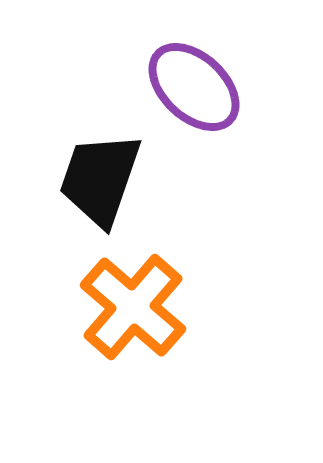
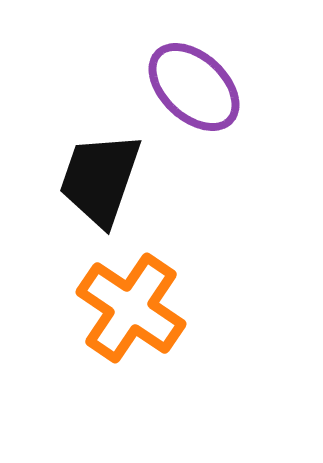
orange cross: moved 2 px left, 1 px down; rotated 7 degrees counterclockwise
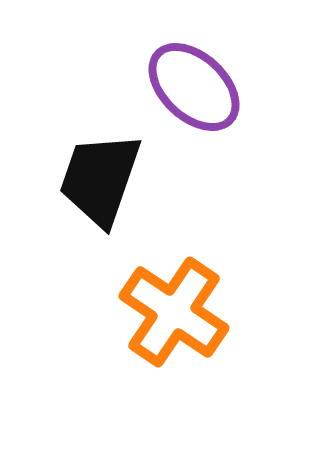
orange cross: moved 43 px right, 4 px down
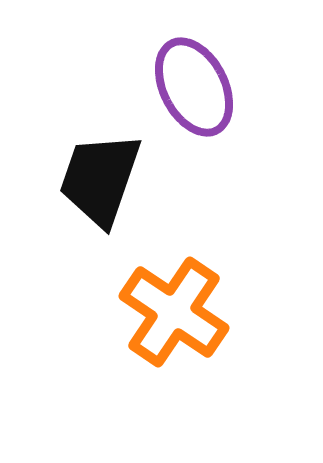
purple ellipse: rotated 20 degrees clockwise
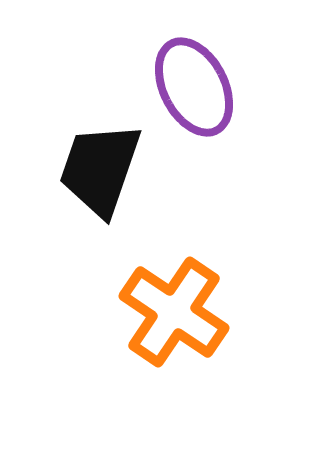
black trapezoid: moved 10 px up
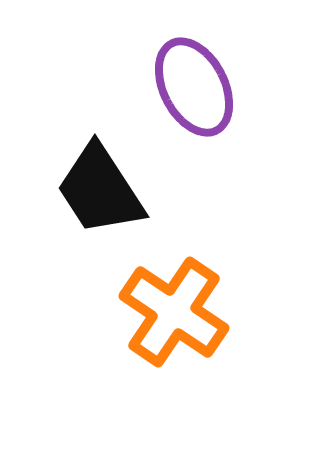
black trapezoid: moved 21 px down; rotated 52 degrees counterclockwise
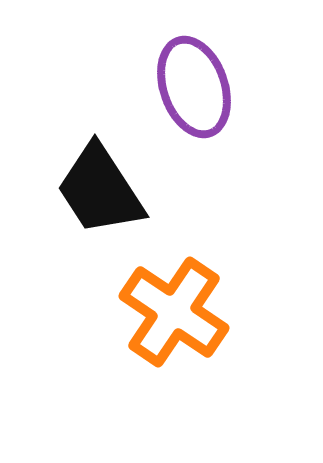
purple ellipse: rotated 8 degrees clockwise
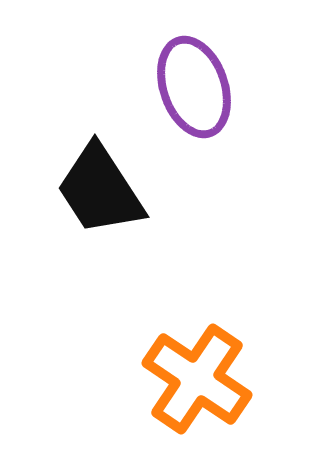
orange cross: moved 23 px right, 67 px down
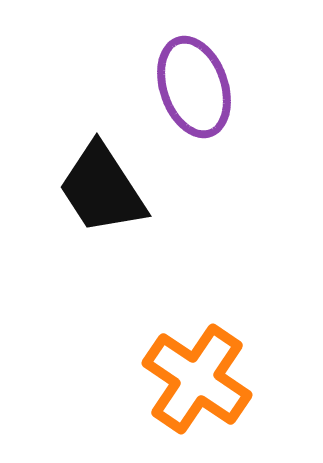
black trapezoid: moved 2 px right, 1 px up
